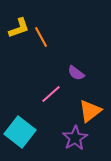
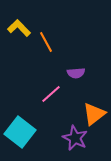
yellow L-shape: rotated 115 degrees counterclockwise
orange line: moved 5 px right, 5 px down
purple semicircle: rotated 42 degrees counterclockwise
orange triangle: moved 4 px right, 3 px down
purple star: rotated 15 degrees counterclockwise
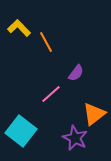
purple semicircle: rotated 48 degrees counterclockwise
cyan square: moved 1 px right, 1 px up
